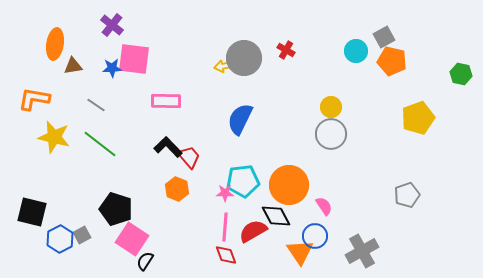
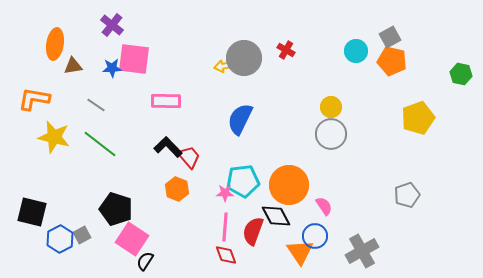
gray square at (384, 37): moved 6 px right
red semicircle at (253, 231): rotated 40 degrees counterclockwise
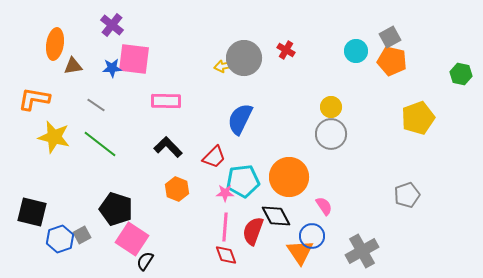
red trapezoid at (189, 157): moved 25 px right; rotated 85 degrees clockwise
orange circle at (289, 185): moved 8 px up
blue circle at (315, 236): moved 3 px left
blue hexagon at (60, 239): rotated 8 degrees clockwise
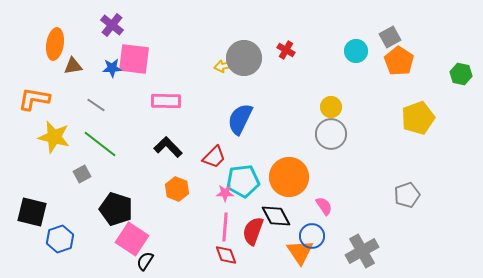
orange pentagon at (392, 61): moved 7 px right; rotated 20 degrees clockwise
gray square at (82, 235): moved 61 px up
